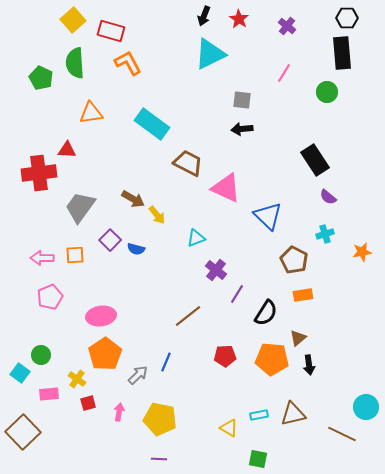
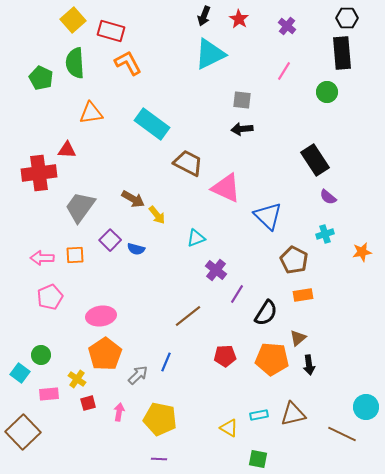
pink line at (284, 73): moved 2 px up
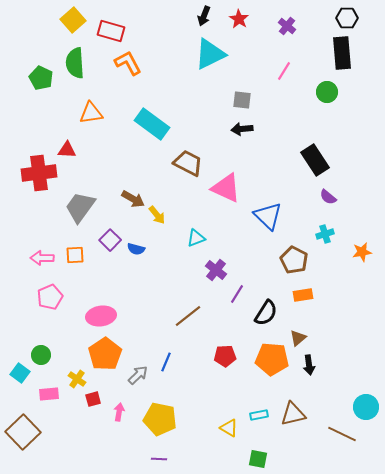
red square at (88, 403): moved 5 px right, 4 px up
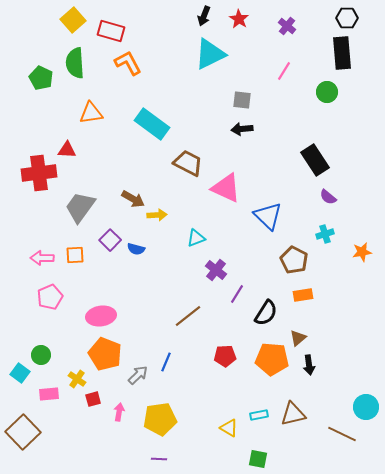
yellow arrow at (157, 215): rotated 54 degrees counterclockwise
orange pentagon at (105, 354): rotated 16 degrees counterclockwise
yellow pentagon at (160, 419): rotated 20 degrees counterclockwise
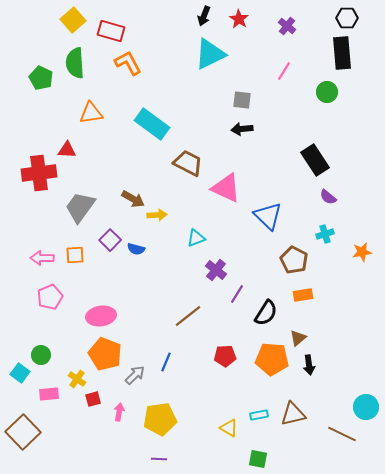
gray arrow at (138, 375): moved 3 px left
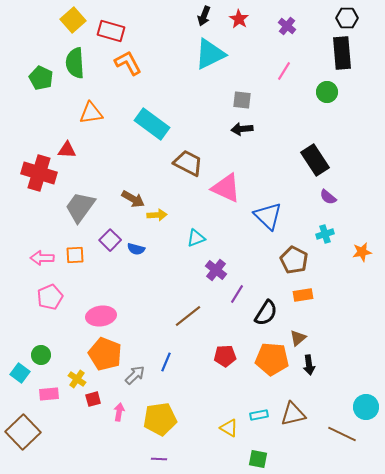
red cross at (39, 173): rotated 24 degrees clockwise
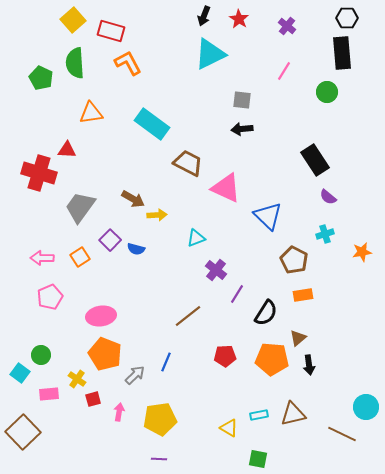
orange square at (75, 255): moved 5 px right, 2 px down; rotated 30 degrees counterclockwise
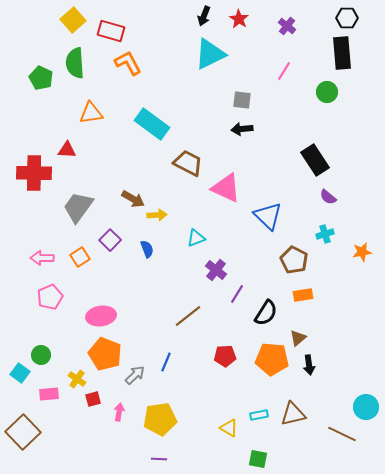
red cross at (39, 173): moved 5 px left; rotated 16 degrees counterclockwise
gray trapezoid at (80, 207): moved 2 px left
blue semicircle at (136, 249): moved 11 px right; rotated 126 degrees counterclockwise
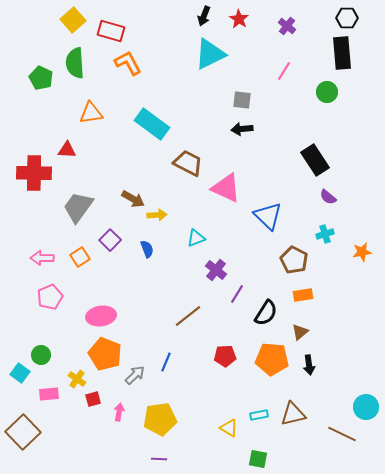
brown triangle at (298, 338): moved 2 px right, 6 px up
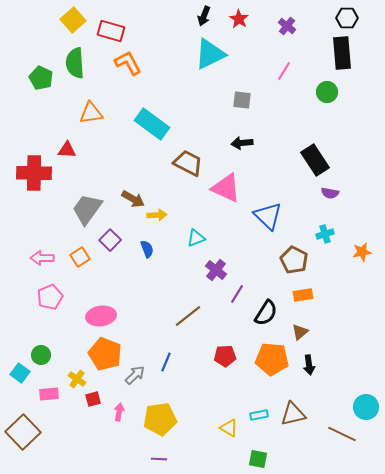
black arrow at (242, 129): moved 14 px down
purple semicircle at (328, 197): moved 2 px right, 4 px up; rotated 30 degrees counterclockwise
gray trapezoid at (78, 207): moved 9 px right, 2 px down
